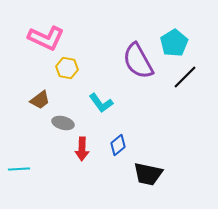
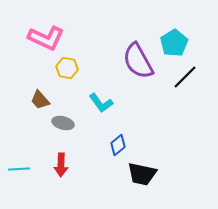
brown trapezoid: rotated 85 degrees clockwise
red arrow: moved 21 px left, 16 px down
black trapezoid: moved 6 px left
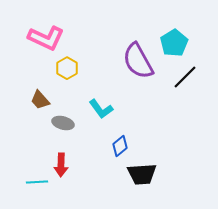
yellow hexagon: rotated 20 degrees clockwise
cyan L-shape: moved 6 px down
blue diamond: moved 2 px right, 1 px down
cyan line: moved 18 px right, 13 px down
black trapezoid: rotated 16 degrees counterclockwise
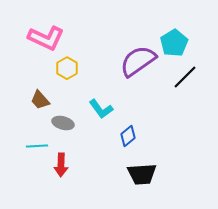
purple semicircle: rotated 84 degrees clockwise
blue diamond: moved 8 px right, 10 px up
cyan line: moved 36 px up
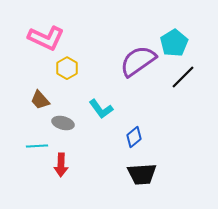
black line: moved 2 px left
blue diamond: moved 6 px right, 1 px down
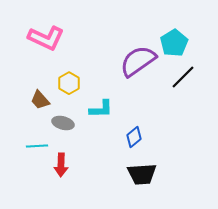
yellow hexagon: moved 2 px right, 15 px down
cyan L-shape: rotated 55 degrees counterclockwise
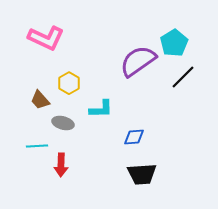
blue diamond: rotated 35 degrees clockwise
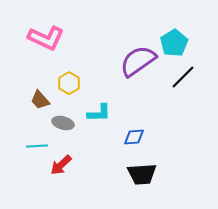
cyan L-shape: moved 2 px left, 4 px down
red arrow: rotated 45 degrees clockwise
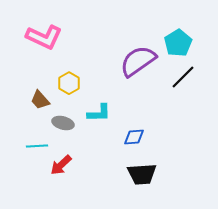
pink L-shape: moved 2 px left, 1 px up
cyan pentagon: moved 4 px right
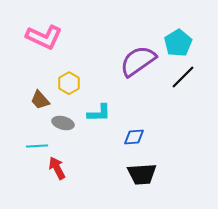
red arrow: moved 4 px left, 3 px down; rotated 105 degrees clockwise
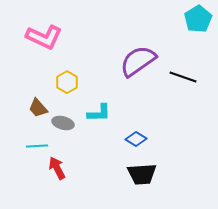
cyan pentagon: moved 20 px right, 24 px up
black line: rotated 64 degrees clockwise
yellow hexagon: moved 2 px left, 1 px up
brown trapezoid: moved 2 px left, 8 px down
blue diamond: moved 2 px right, 2 px down; rotated 35 degrees clockwise
